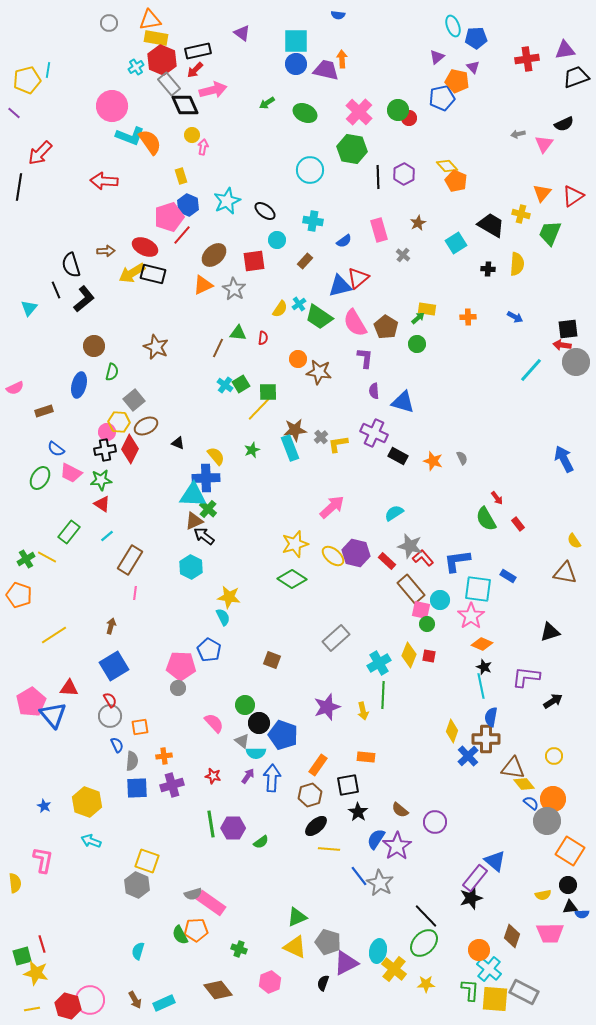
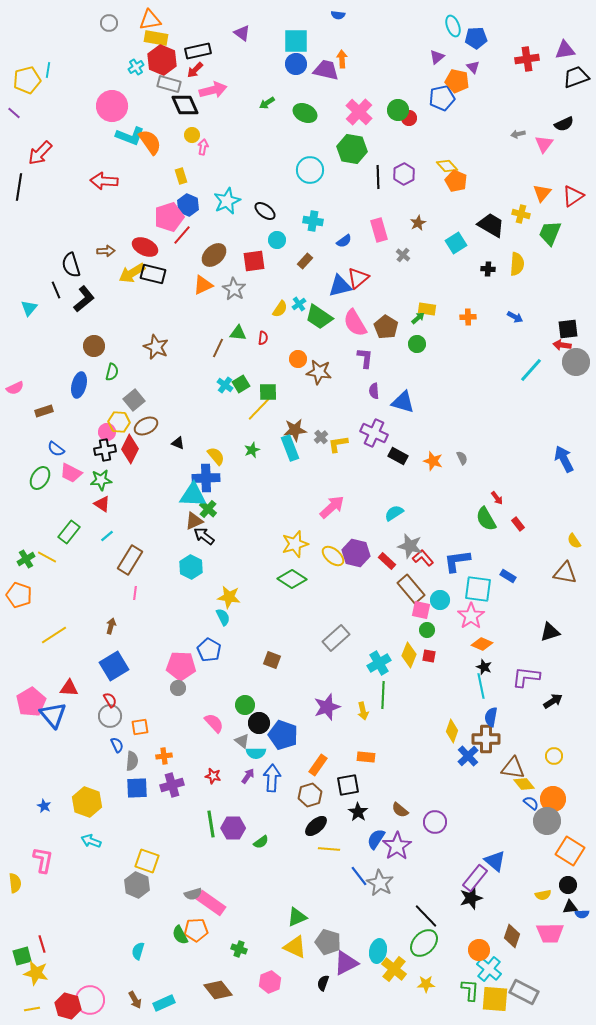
gray rectangle at (169, 84): rotated 35 degrees counterclockwise
green circle at (427, 624): moved 6 px down
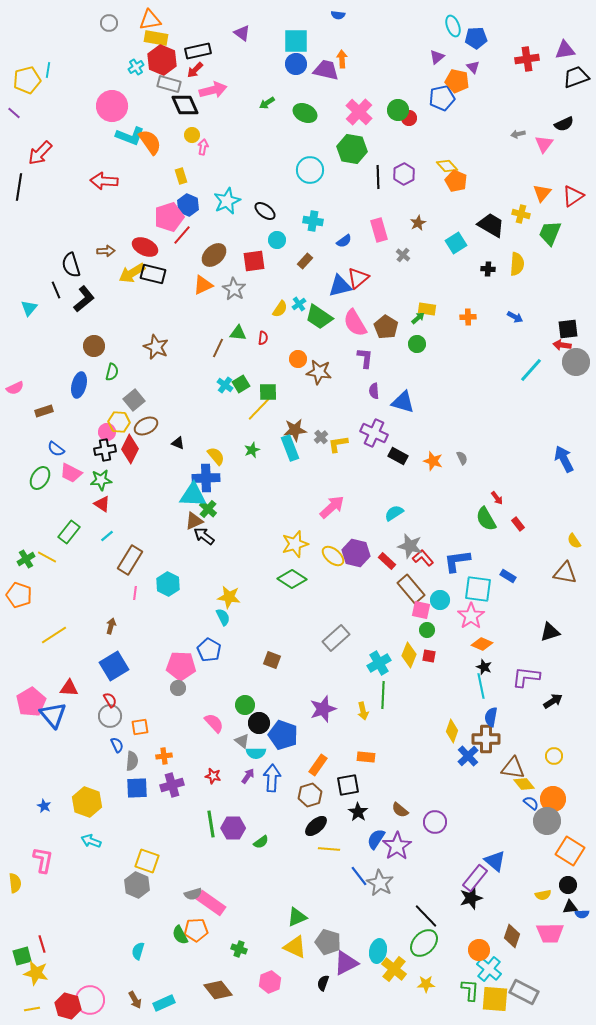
cyan hexagon at (191, 567): moved 23 px left, 17 px down
purple star at (327, 707): moved 4 px left, 2 px down
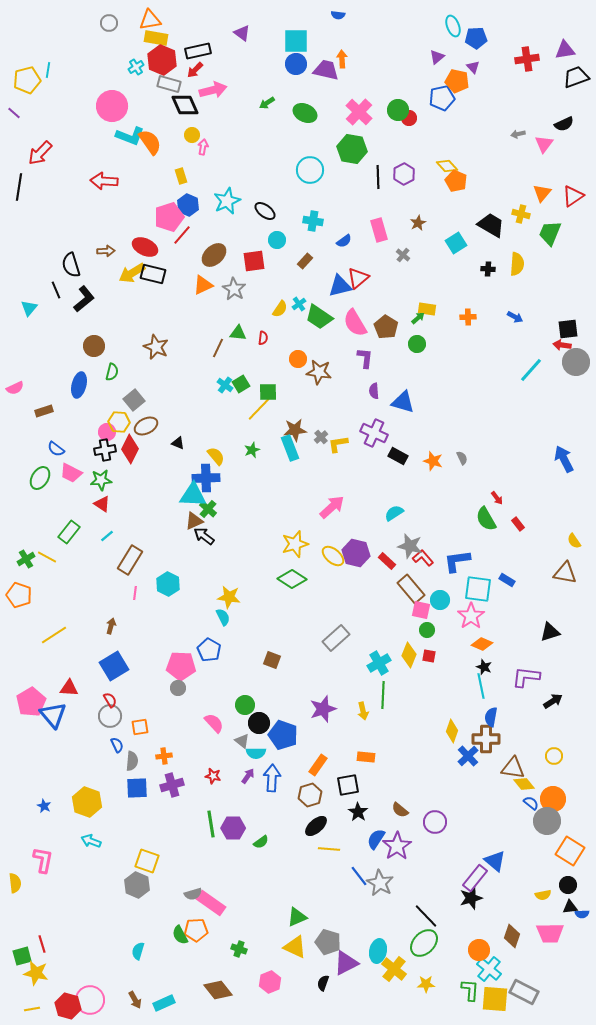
blue rectangle at (508, 576): moved 1 px left, 4 px down
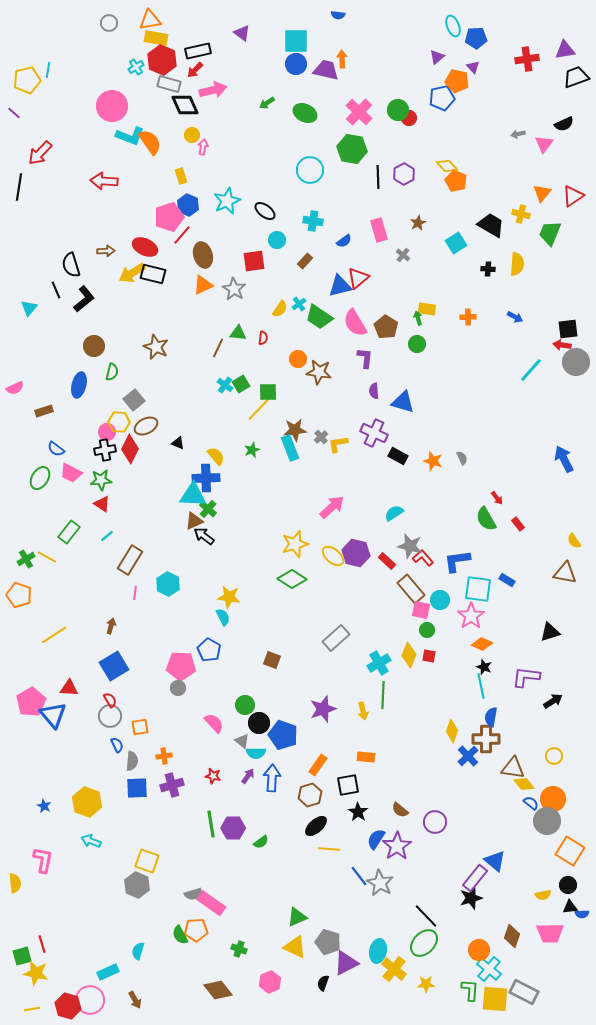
brown ellipse at (214, 255): moved 11 px left; rotated 65 degrees counterclockwise
green arrow at (418, 318): rotated 64 degrees counterclockwise
cyan rectangle at (164, 1003): moved 56 px left, 31 px up
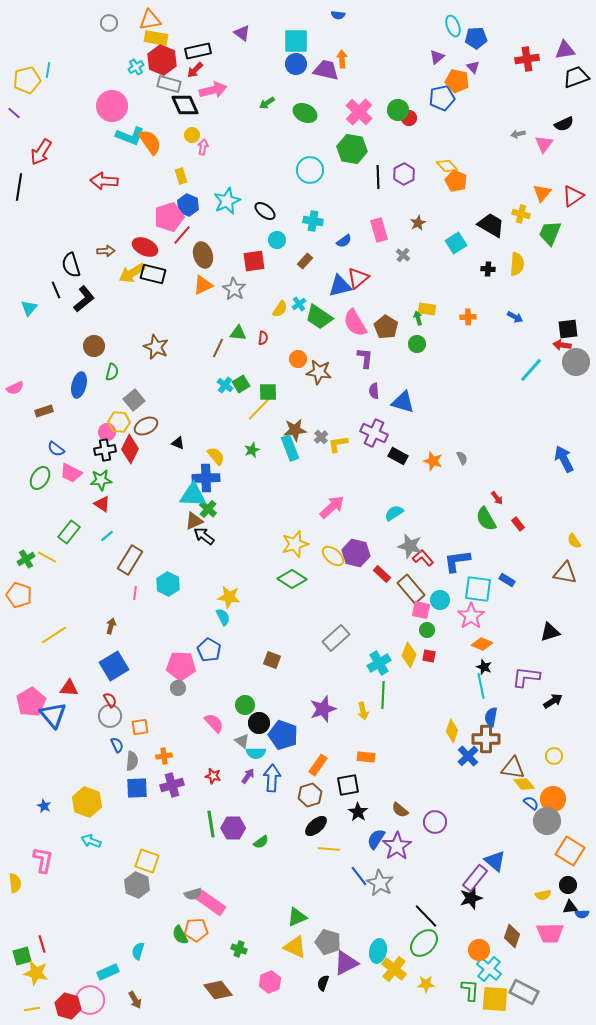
red arrow at (40, 153): moved 1 px right, 1 px up; rotated 12 degrees counterclockwise
red rectangle at (387, 561): moved 5 px left, 13 px down
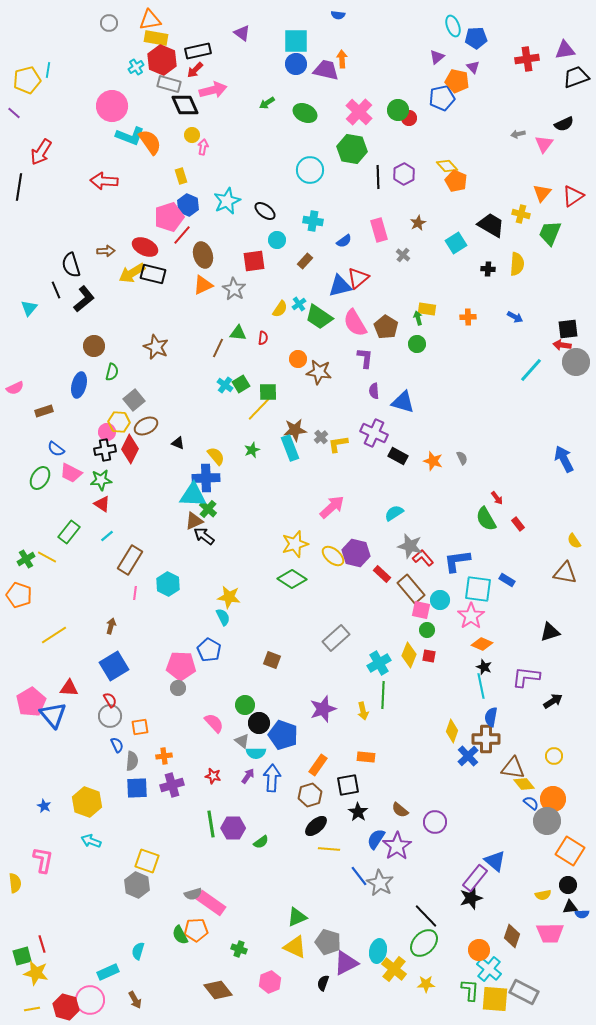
red hexagon at (68, 1006): moved 2 px left, 1 px down
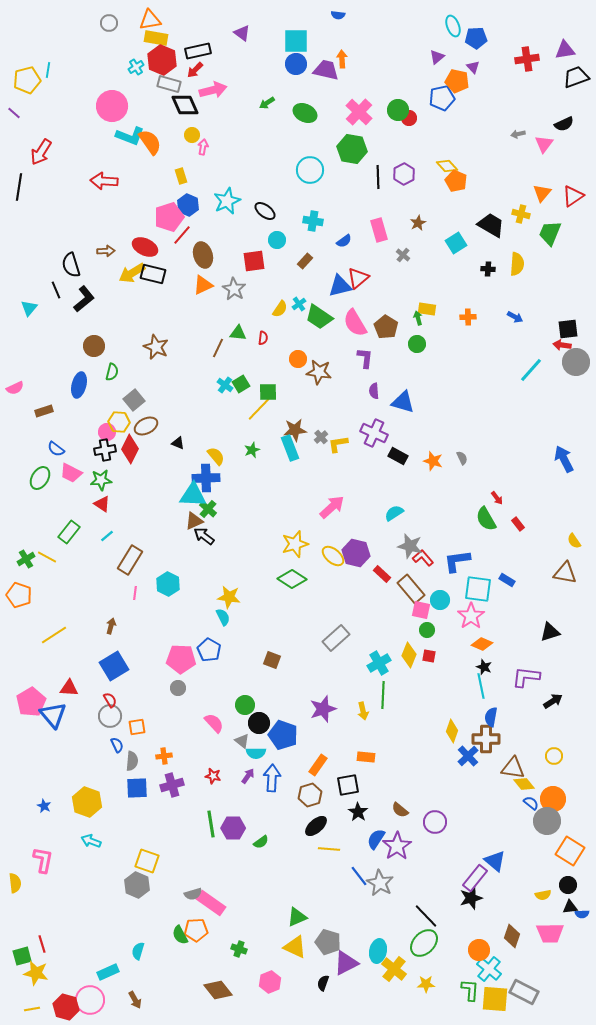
pink pentagon at (181, 666): moved 7 px up
orange square at (140, 727): moved 3 px left
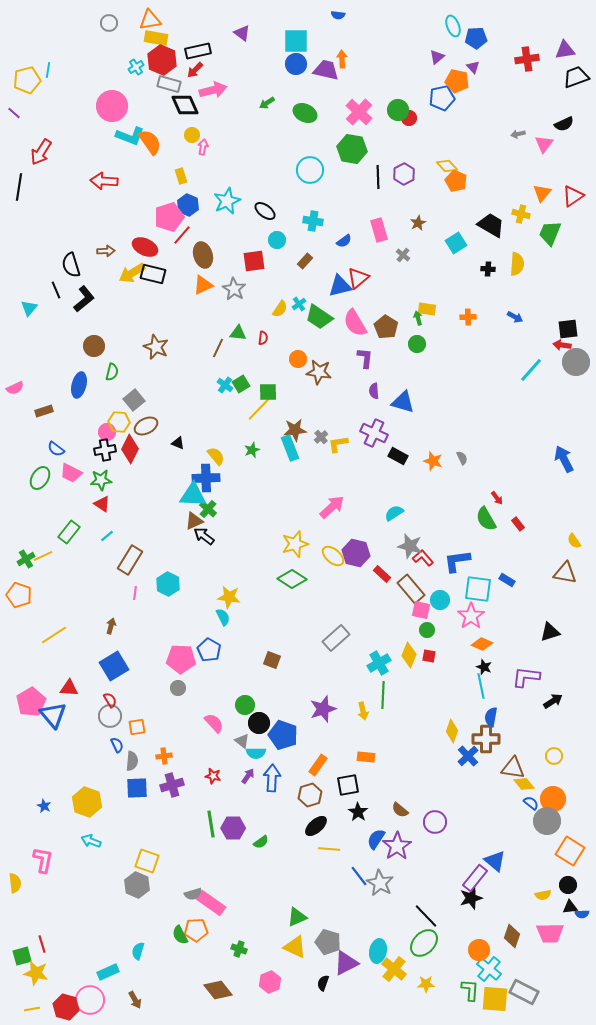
yellow line at (47, 557): moved 4 px left, 1 px up; rotated 54 degrees counterclockwise
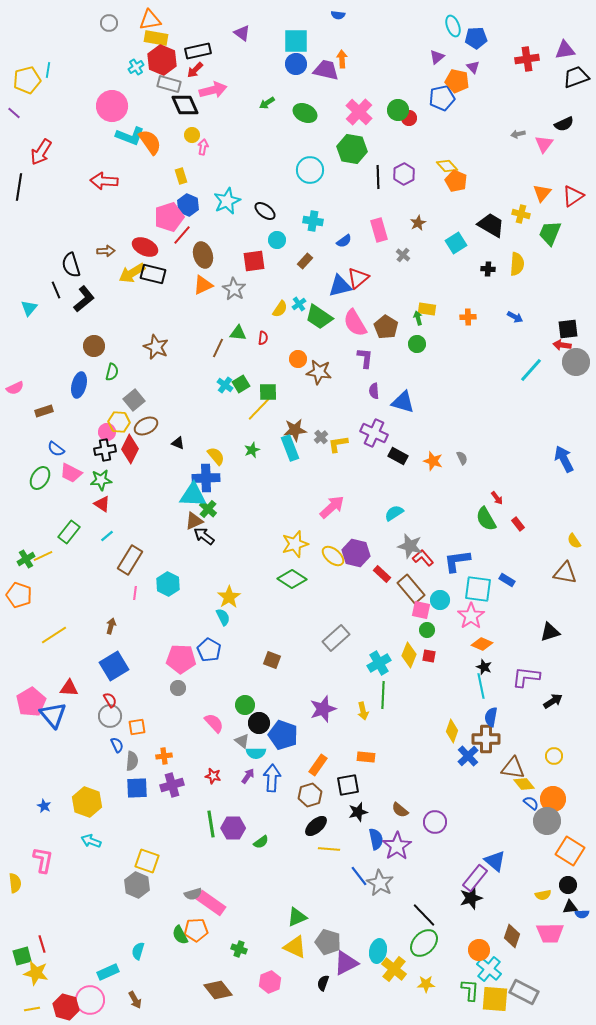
yellow star at (229, 597): rotated 30 degrees clockwise
black star at (358, 812): rotated 24 degrees clockwise
blue semicircle at (376, 839): rotated 135 degrees clockwise
black line at (426, 916): moved 2 px left, 1 px up
